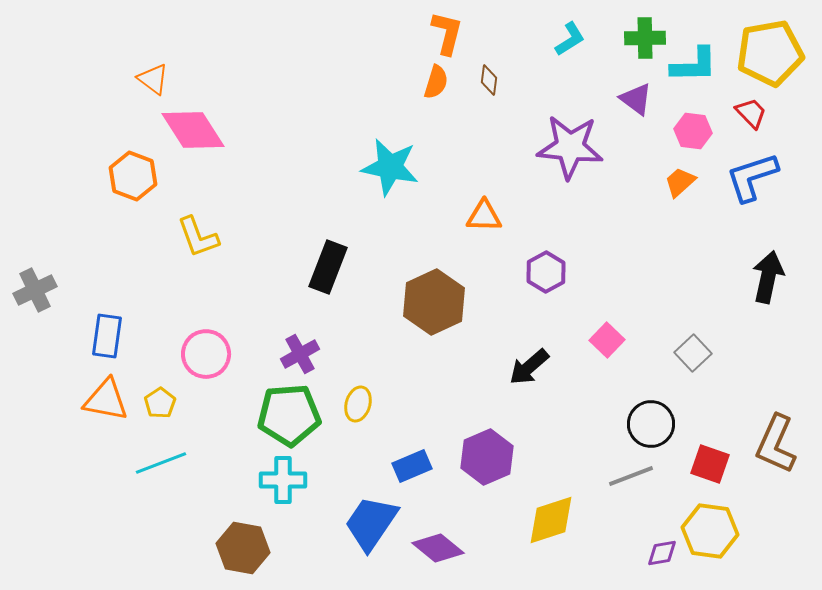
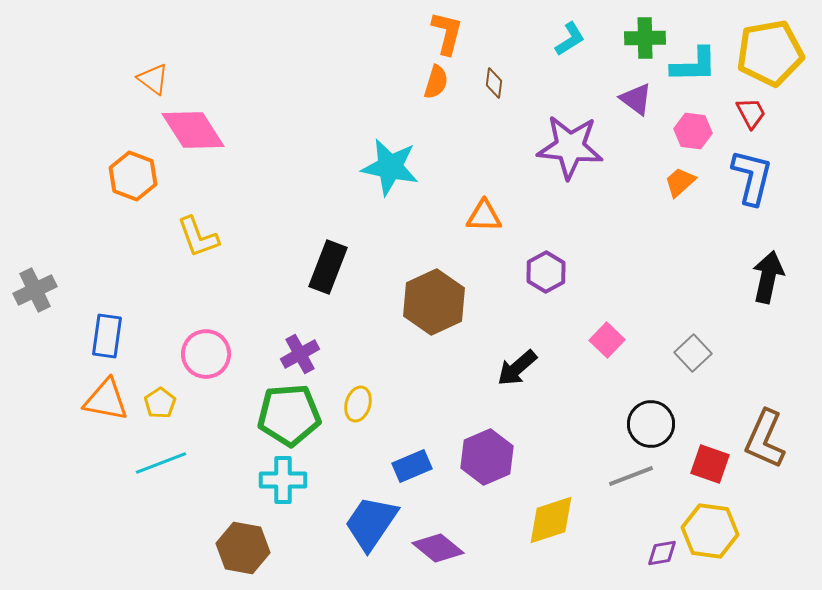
brown diamond at (489, 80): moved 5 px right, 3 px down
red trapezoid at (751, 113): rotated 16 degrees clockwise
blue L-shape at (752, 177): rotated 122 degrees clockwise
black arrow at (529, 367): moved 12 px left, 1 px down
brown L-shape at (776, 444): moved 11 px left, 5 px up
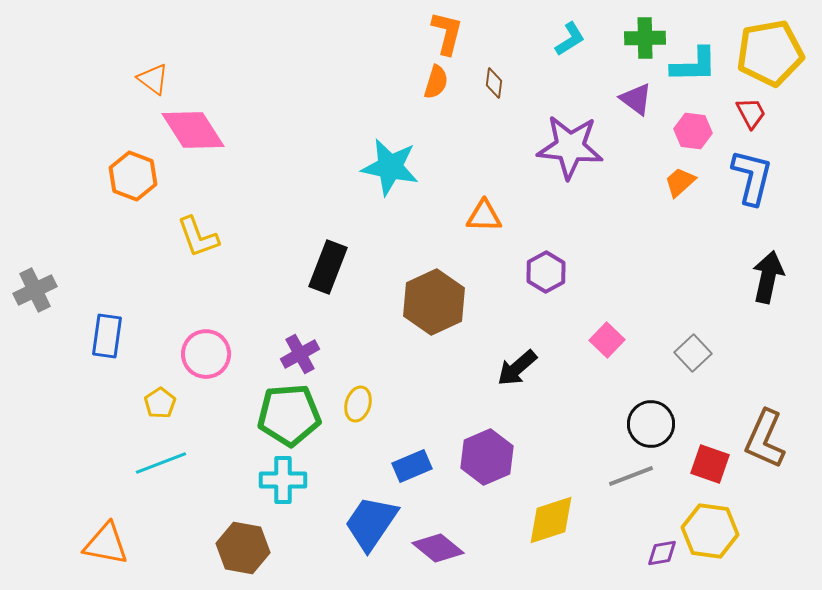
orange triangle at (106, 400): moved 144 px down
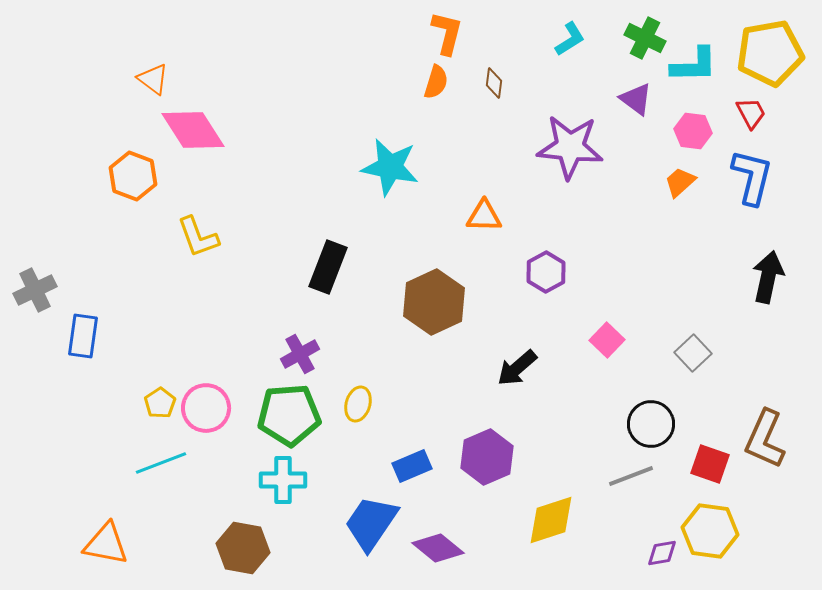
green cross at (645, 38): rotated 27 degrees clockwise
blue rectangle at (107, 336): moved 24 px left
pink circle at (206, 354): moved 54 px down
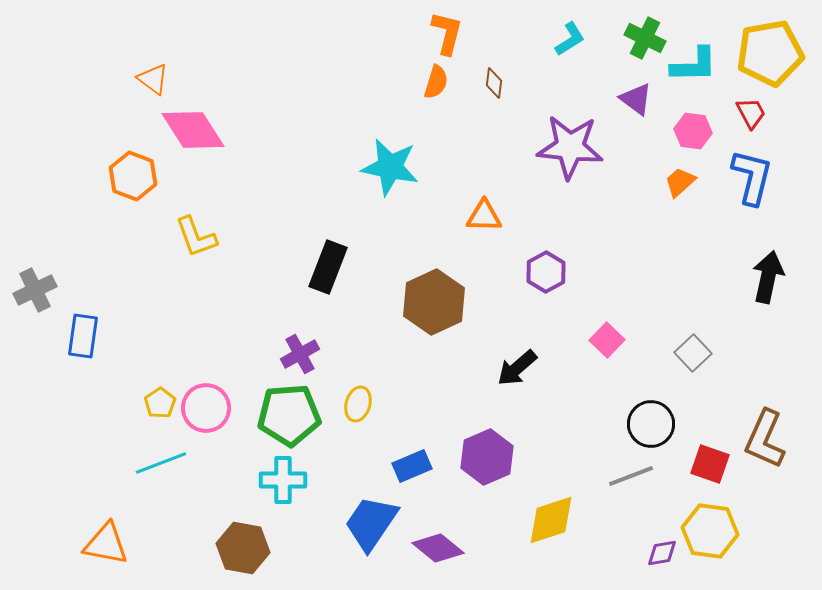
yellow L-shape at (198, 237): moved 2 px left
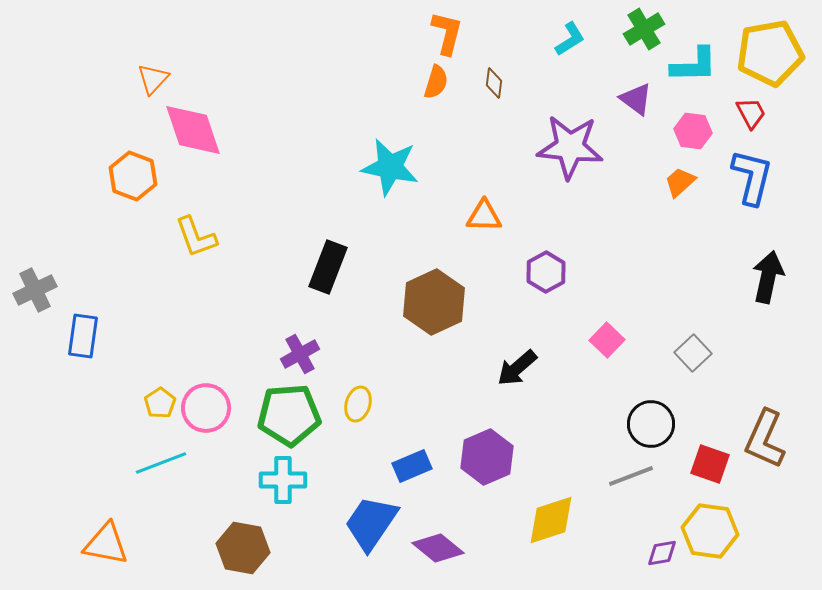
green cross at (645, 38): moved 1 px left, 9 px up; rotated 33 degrees clockwise
orange triangle at (153, 79): rotated 36 degrees clockwise
pink diamond at (193, 130): rotated 14 degrees clockwise
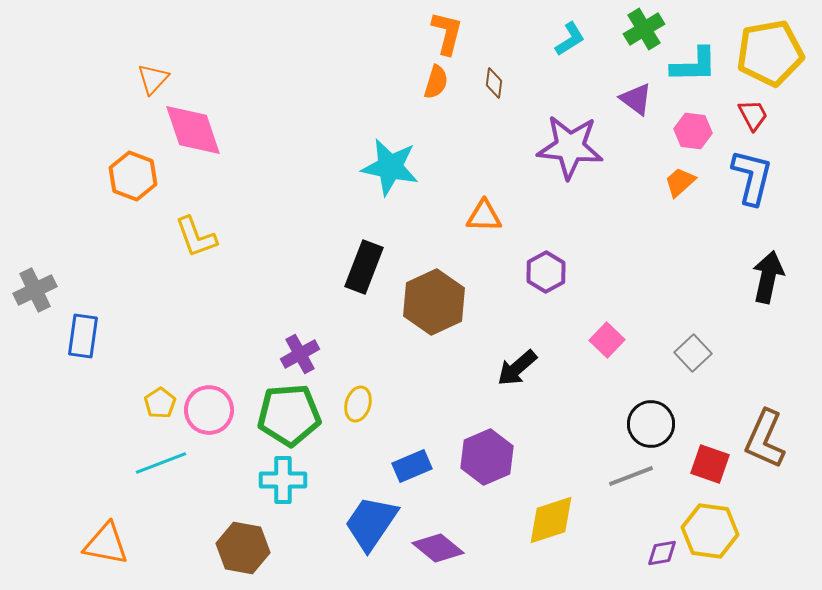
red trapezoid at (751, 113): moved 2 px right, 2 px down
black rectangle at (328, 267): moved 36 px right
pink circle at (206, 408): moved 3 px right, 2 px down
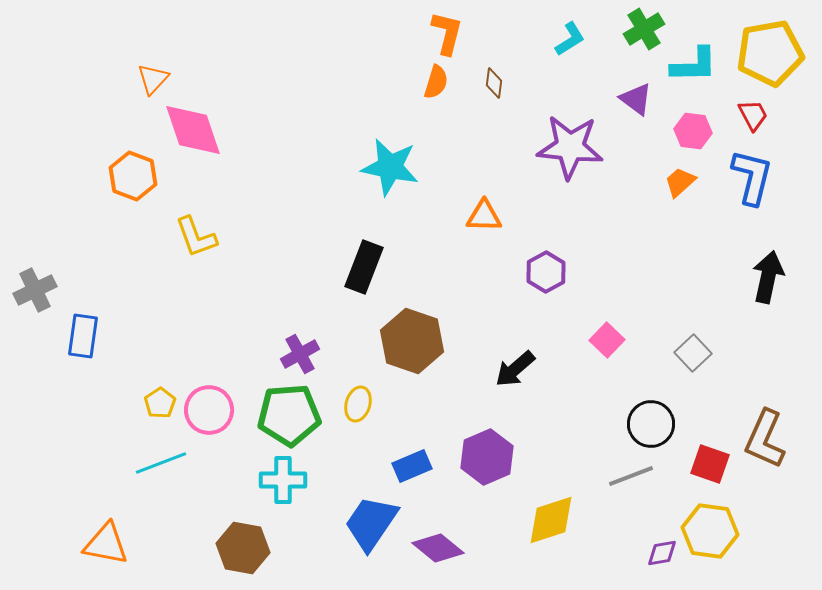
brown hexagon at (434, 302): moved 22 px left, 39 px down; rotated 16 degrees counterclockwise
black arrow at (517, 368): moved 2 px left, 1 px down
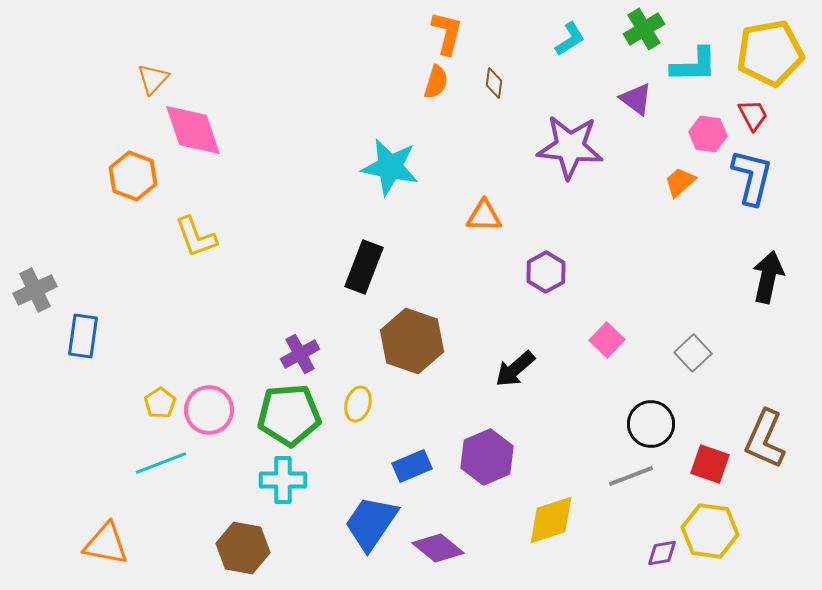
pink hexagon at (693, 131): moved 15 px right, 3 px down
